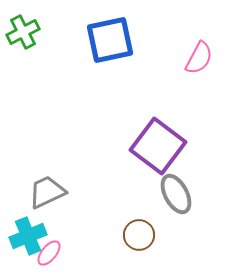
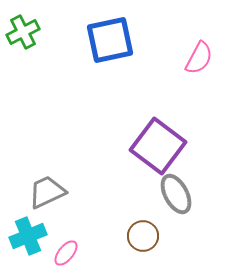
brown circle: moved 4 px right, 1 px down
pink ellipse: moved 17 px right
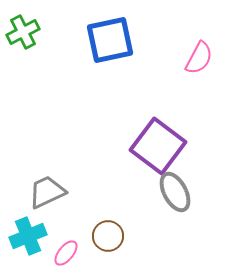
gray ellipse: moved 1 px left, 2 px up
brown circle: moved 35 px left
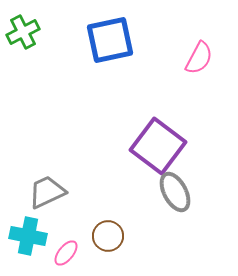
cyan cross: rotated 33 degrees clockwise
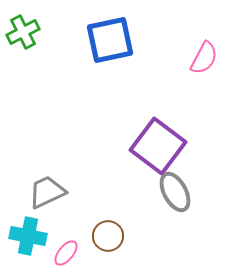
pink semicircle: moved 5 px right
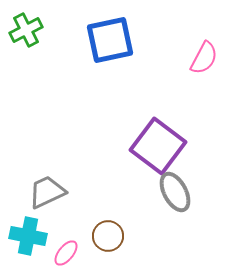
green cross: moved 3 px right, 2 px up
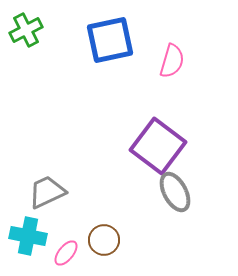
pink semicircle: moved 32 px left, 3 px down; rotated 12 degrees counterclockwise
brown circle: moved 4 px left, 4 px down
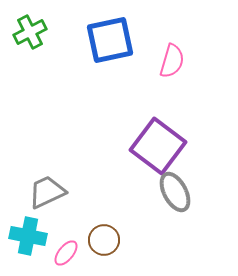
green cross: moved 4 px right, 2 px down
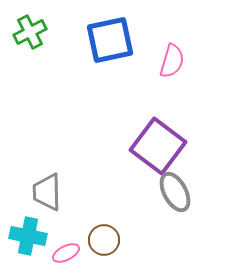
gray trapezoid: rotated 66 degrees counterclockwise
pink ellipse: rotated 24 degrees clockwise
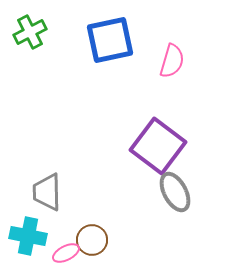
brown circle: moved 12 px left
